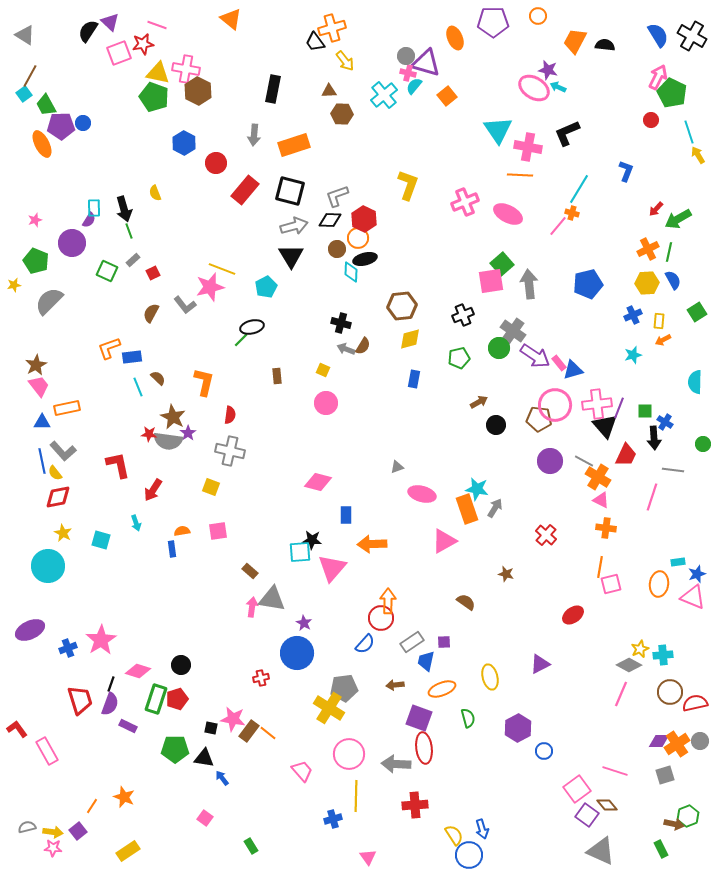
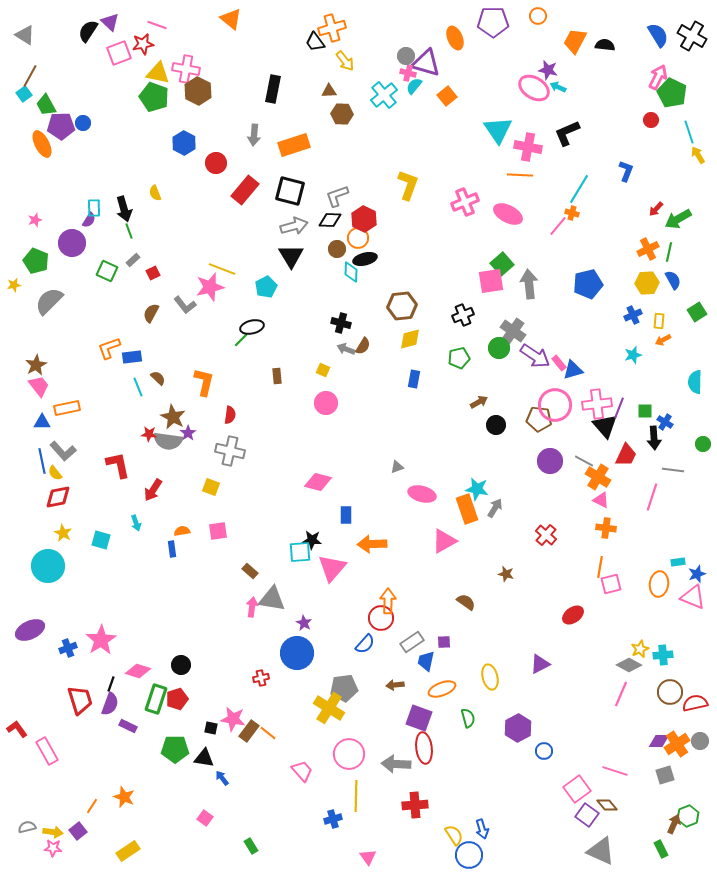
brown arrow at (674, 824): rotated 78 degrees counterclockwise
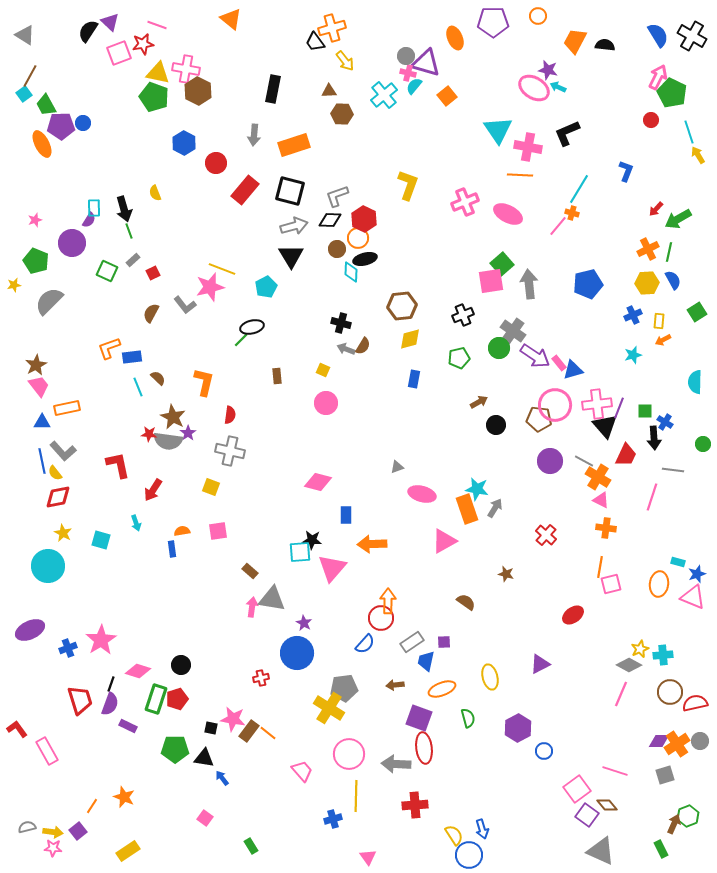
cyan rectangle at (678, 562): rotated 24 degrees clockwise
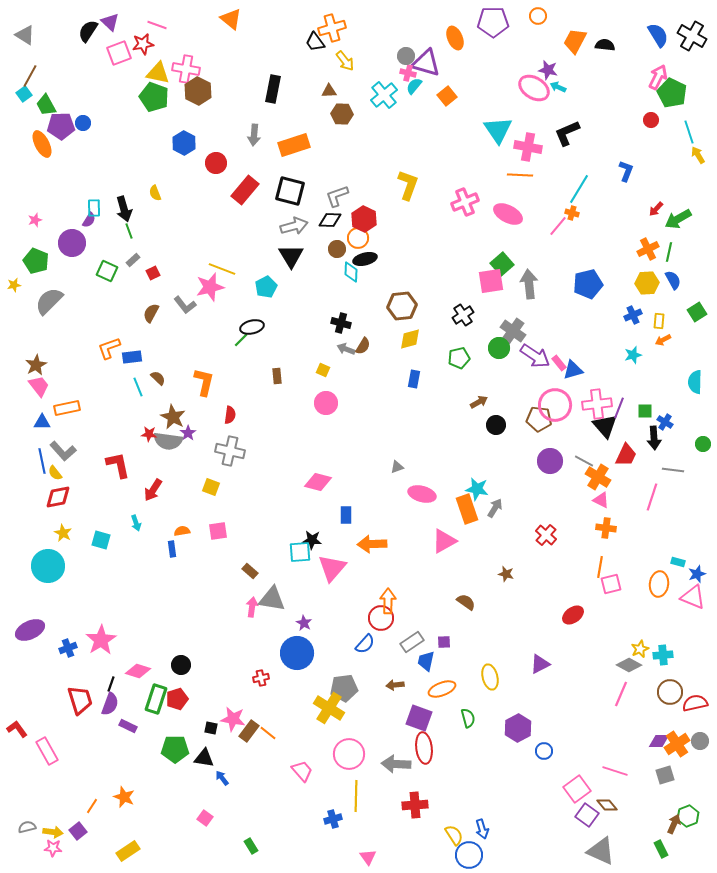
black cross at (463, 315): rotated 10 degrees counterclockwise
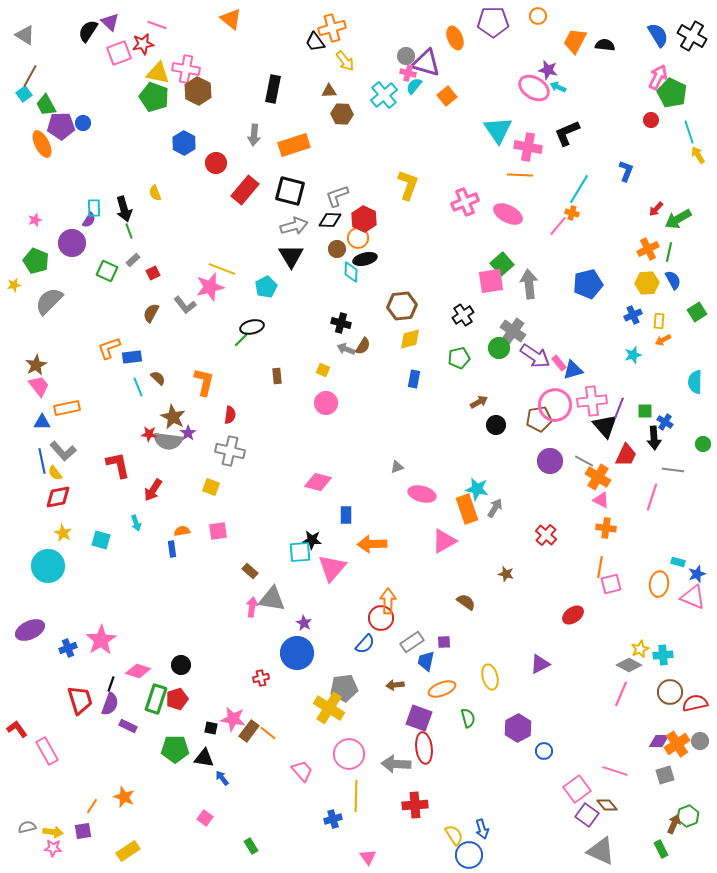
pink cross at (597, 404): moved 5 px left, 3 px up
brown pentagon at (539, 419): rotated 15 degrees counterclockwise
purple square at (78, 831): moved 5 px right; rotated 30 degrees clockwise
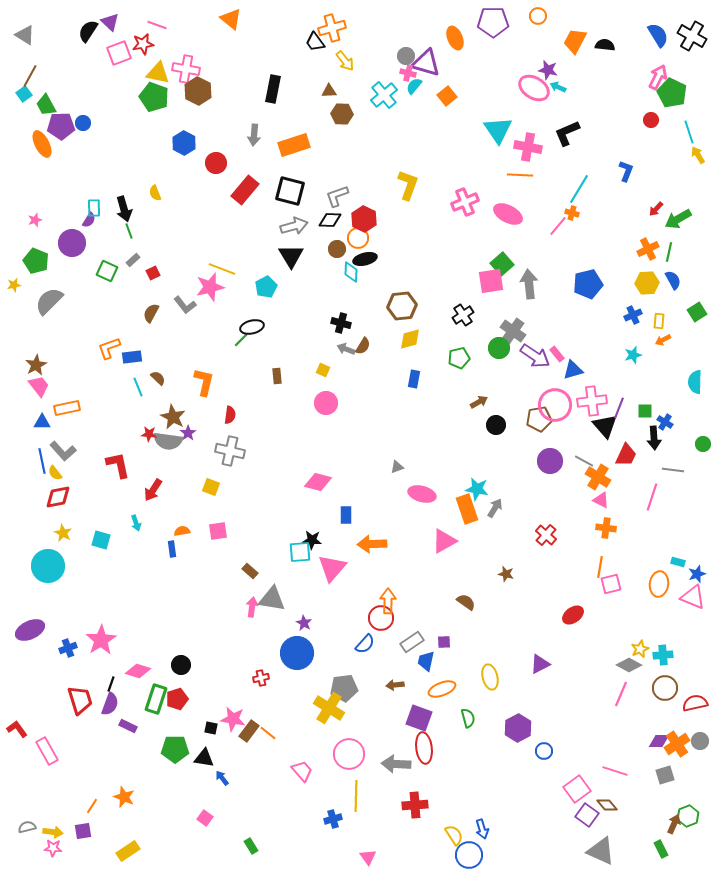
pink rectangle at (559, 363): moved 2 px left, 9 px up
brown circle at (670, 692): moved 5 px left, 4 px up
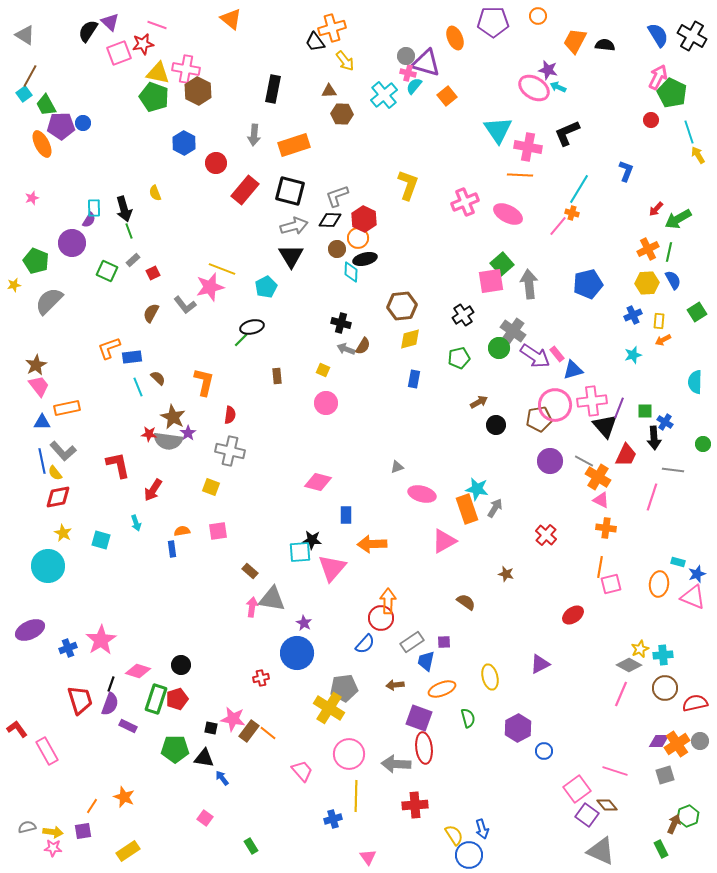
pink star at (35, 220): moved 3 px left, 22 px up
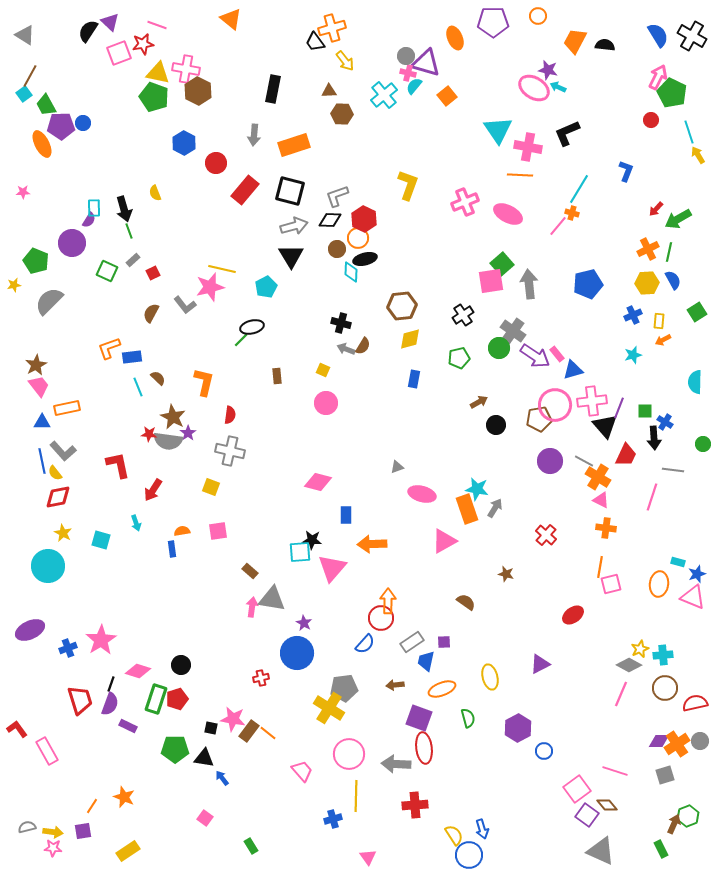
pink star at (32, 198): moved 9 px left, 6 px up; rotated 16 degrees clockwise
yellow line at (222, 269): rotated 8 degrees counterclockwise
